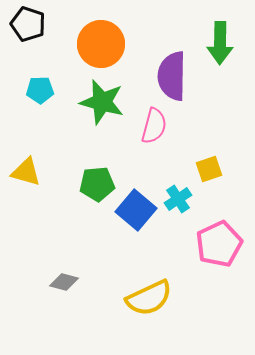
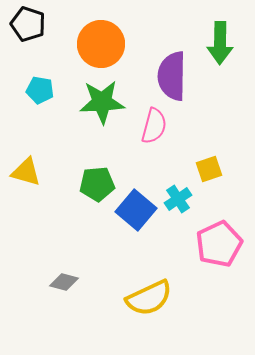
cyan pentagon: rotated 12 degrees clockwise
green star: rotated 18 degrees counterclockwise
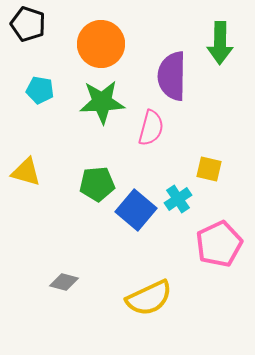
pink semicircle: moved 3 px left, 2 px down
yellow square: rotated 32 degrees clockwise
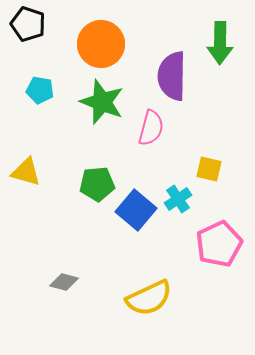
green star: rotated 24 degrees clockwise
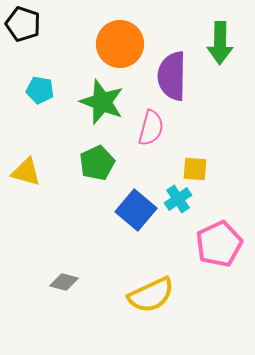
black pentagon: moved 5 px left
orange circle: moved 19 px right
yellow square: moved 14 px left; rotated 8 degrees counterclockwise
green pentagon: moved 21 px up; rotated 20 degrees counterclockwise
yellow semicircle: moved 2 px right, 3 px up
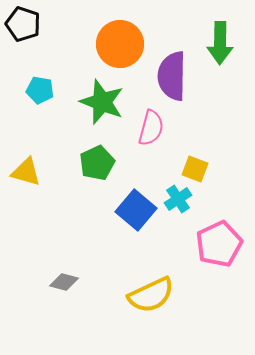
yellow square: rotated 16 degrees clockwise
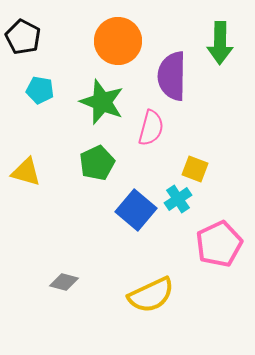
black pentagon: moved 13 px down; rotated 8 degrees clockwise
orange circle: moved 2 px left, 3 px up
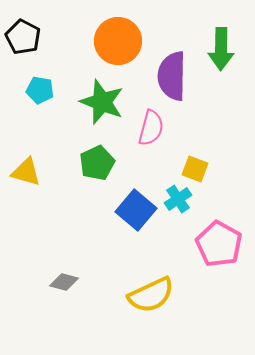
green arrow: moved 1 px right, 6 px down
pink pentagon: rotated 18 degrees counterclockwise
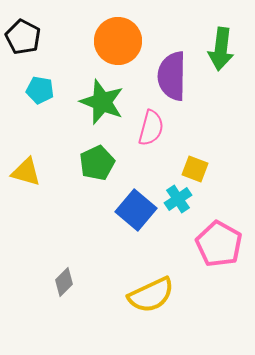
green arrow: rotated 6 degrees clockwise
gray diamond: rotated 60 degrees counterclockwise
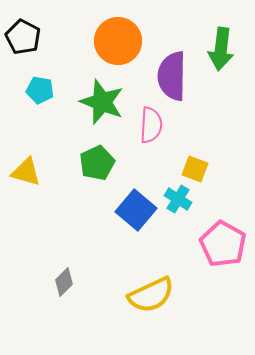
pink semicircle: moved 3 px up; rotated 12 degrees counterclockwise
cyan cross: rotated 24 degrees counterclockwise
pink pentagon: moved 4 px right
